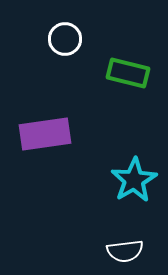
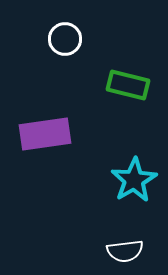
green rectangle: moved 12 px down
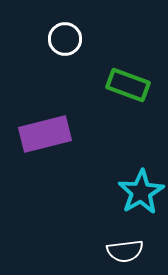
green rectangle: rotated 6 degrees clockwise
purple rectangle: rotated 6 degrees counterclockwise
cyan star: moved 7 px right, 12 px down
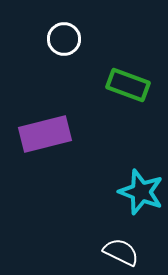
white circle: moved 1 px left
cyan star: rotated 21 degrees counterclockwise
white semicircle: moved 4 px left, 1 px down; rotated 147 degrees counterclockwise
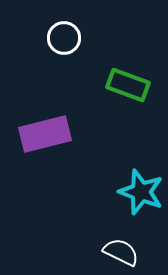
white circle: moved 1 px up
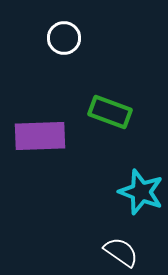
green rectangle: moved 18 px left, 27 px down
purple rectangle: moved 5 px left, 2 px down; rotated 12 degrees clockwise
white semicircle: rotated 9 degrees clockwise
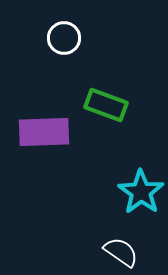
green rectangle: moved 4 px left, 7 px up
purple rectangle: moved 4 px right, 4 px up
cyan star: rotated 15 degrees clockwise
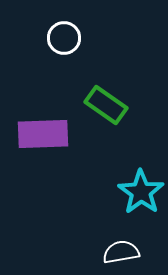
green rectangle: rotated 15 degrees clockwise
purple rectangle: moved 1 px left, 2 px down
white semicircle: rotated 45 degrees counterclockwise
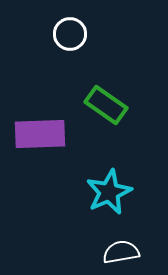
white circle: moved 6 px right, 4 px up
purple rectangle: moved 3 px left
cyan star: moved 32 px left; rotated 12 degrees clockwise
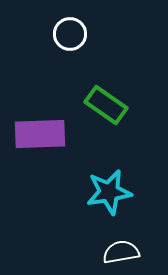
cyan star: rotated 15 degrees clockwise
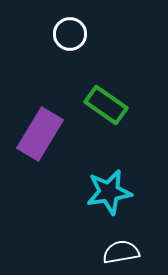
purple rectangle: rotated 57 degrees counterclockwise
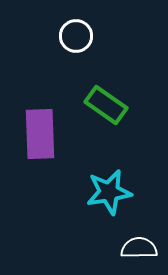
white circle: moved 6 px right, 2 px down
purple rectangle: rotated 33 degrees counterclockwise
white semicircle: moved 18 px right, 4 px up; rotated 9 degrees clockwise
